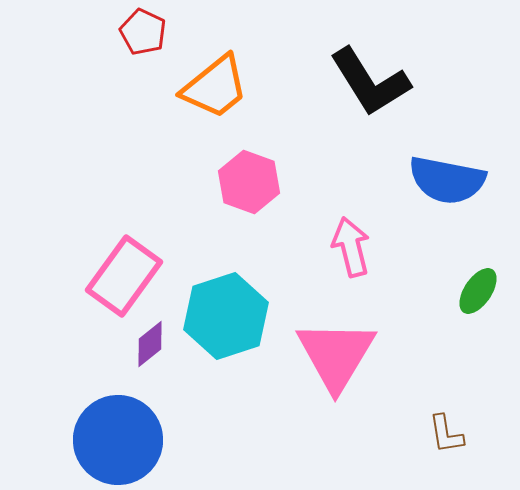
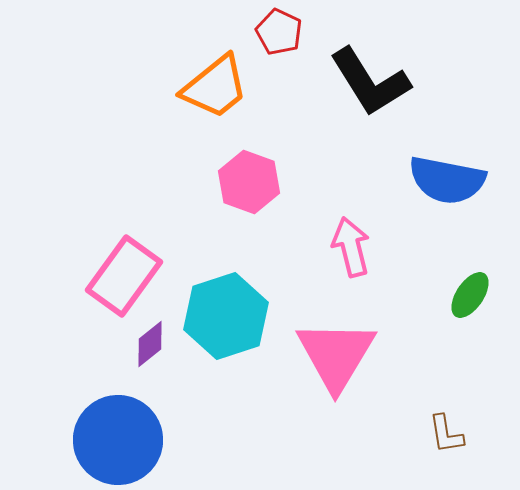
red pentagon: moved 136 px right
green ellipse: moved 8 px left, 4 px down
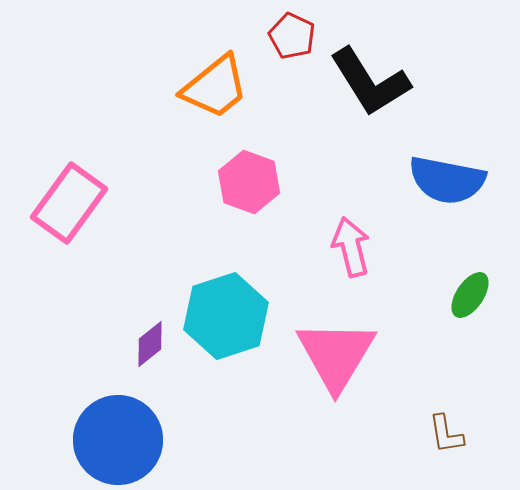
red pentagon: moved 13 px right, 4 px down
pink rectangle: moved 55 px left, 73 px up
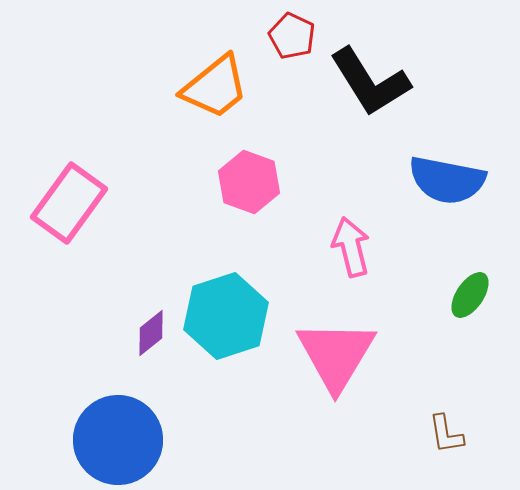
purple diamond: moved 1 px right, 11 px up
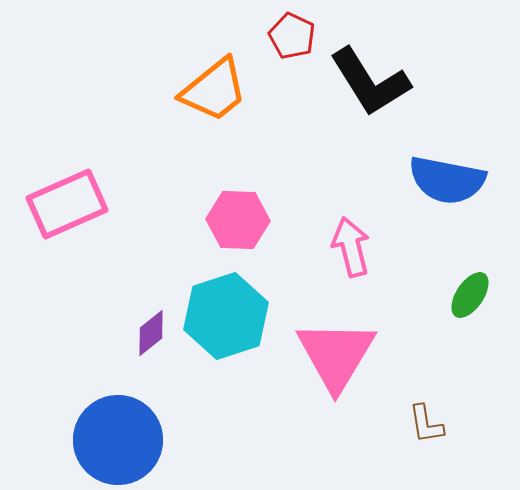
orange trapezoid: moved 1 px left, 3 px down
pink hexagon: moved 11 px left, 38 px down; rotated 18 degrees counterclockwise
pink rectangle: moved 2 px left, 1 px down; rotated 30 degrees clockwise
brown L-shape: moved 20 px left, 10 px up
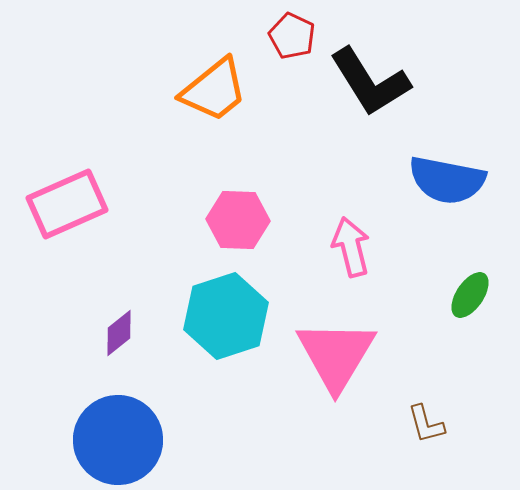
purple diamond: moved 32 px left
brown L-shape: rotated 6 degrees counterclockwise
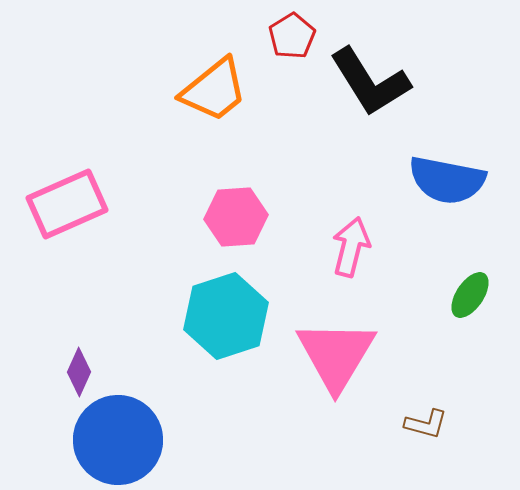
red pentagon: rotated 15 degrees clockwise
pink hexagon: moved 2 px left, 3 px up; rotated 6 degrees counterclockwise
pink arrow: rotated 28 degrees clockwise
purple diamond: moved 40 px left, 39 px down; rotated 27 degrees counterclockwise
brown L-shape: rotated 60 degrees counterclockwise
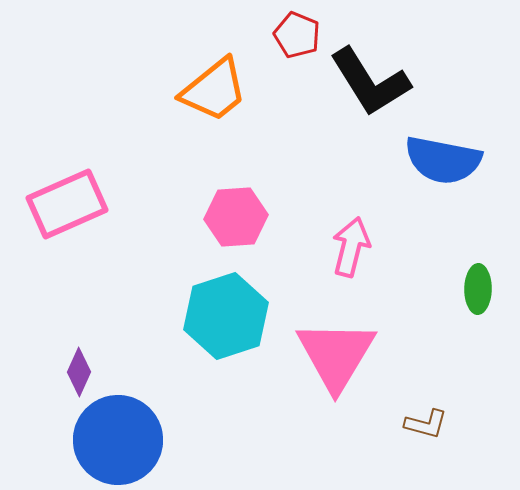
red pentagon: moved 5 px right, 1 px up; rotated 18 degrees counterclockwise
blue semicircle: moved 4 px left, 20 px up
green ellipse: moved 8 px right, 6 px up; rotated 33 degrees counterclockwise
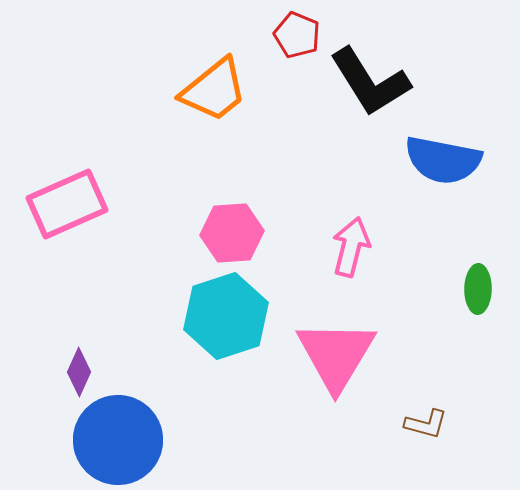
pink hexagon: moved 4 px left, 16 px down
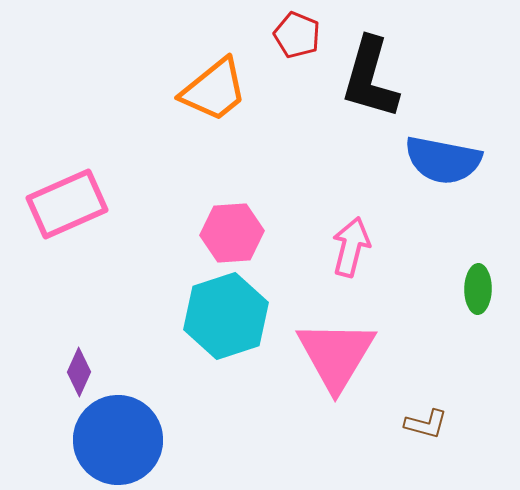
black L-shape: moved 4 px up; rotated 48 degrees clockwise
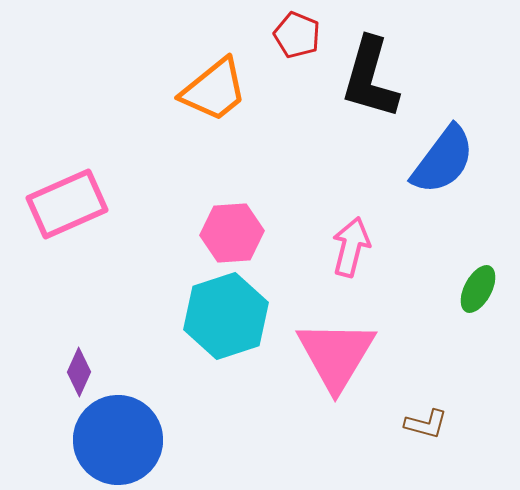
blue semicircle: rotated 64 degrees counterclockwise
green ellipse: rotated 27 degrees clockwise
